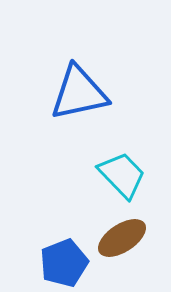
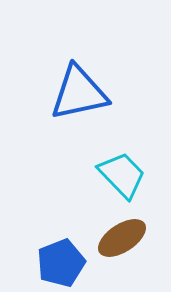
blue pentagon: moved 3 px left
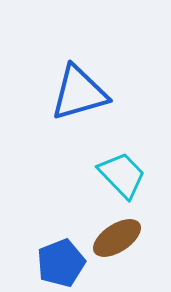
blue triangle: rotated 4 degrees counterclockwise
brown ellipse: moved 5 px left
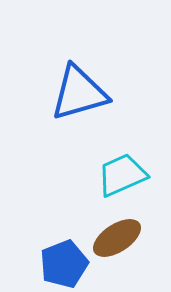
cyan trapezoid: rotated 70 degrees counterclockwise
blue pentagon: moved 3 px right, 1 px down
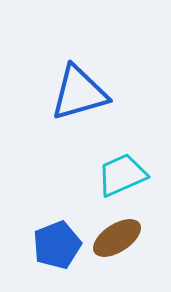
blue pentagon: moved 7 px left, 19 px up
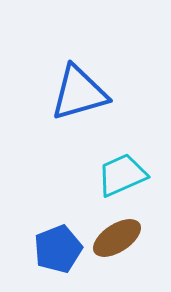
blue pentagon: moved 1 px right, 4 px down
